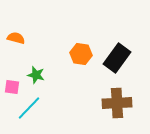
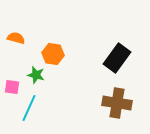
orange hexagon: moved 28 px left
brown cross: rotated 12 degrees clockwise
cyan line: rotated 20 degrees counterclockwise
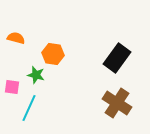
brown cross: rotated 24 degrees clockwise
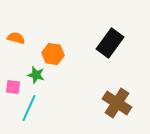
black rectangle: moved 7 px left, 15 px up
pink square: moved 1 px right
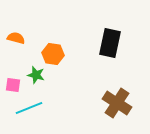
black rectangle: rotated 24 degrees counterclockwise
pink square: moved 2 px up
cyan line: rotated 44 degrees clockwise
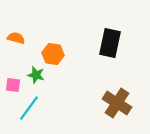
cyan line: rotated 32 degrees counterclockwise
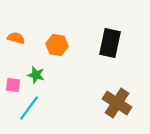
orange hexagon: moved 4 px right, 9 px up
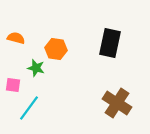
orange hexagon: moved 1 px left, 4 px down
green star: moved 7 px up
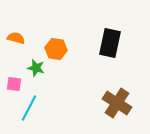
pink square: moved 1 px right, 1 px up
cyan line: rotated 8 degrees counterclockwise
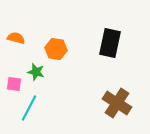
green star: moved 4 px down
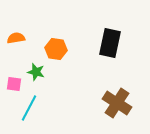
orange semicircle: rotated 24 degrees counterclockwise
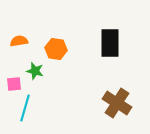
orange semicircle: moved 3 px right, 3 px down
black rectangle: rotated 12 degrees counterclockwise
green star: moved 1 px left, 1 px up
pink square: rotated 14 degrees counterclockwise
cyan line: moved 4 px left; rotated 12 degrees counterclockwise
